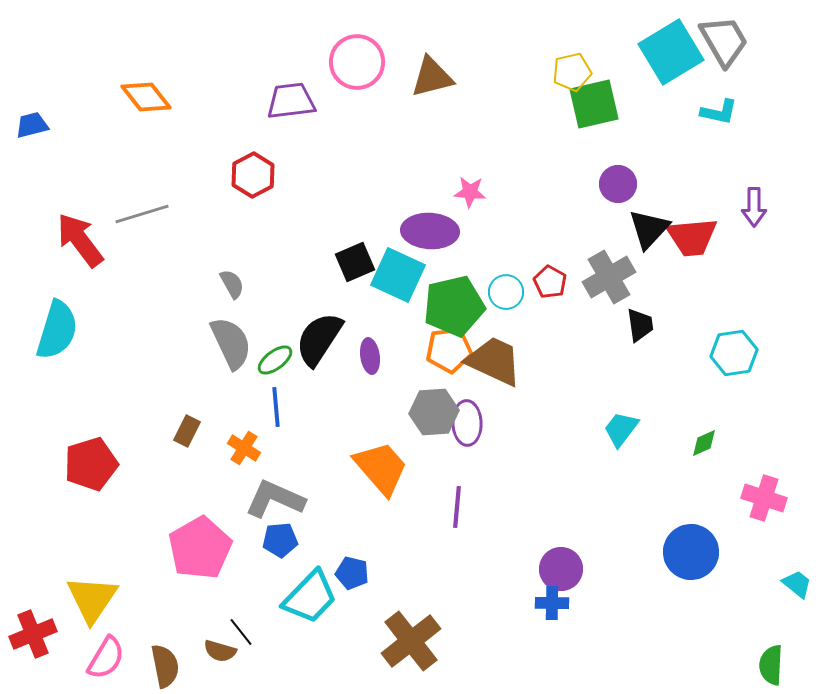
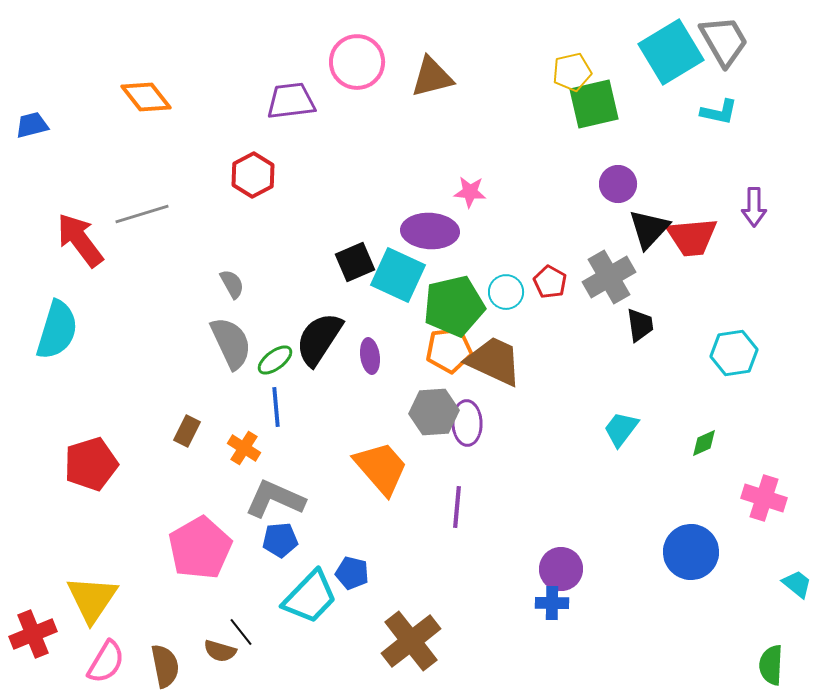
pink semicircle at (106, 658): moved 4 px down
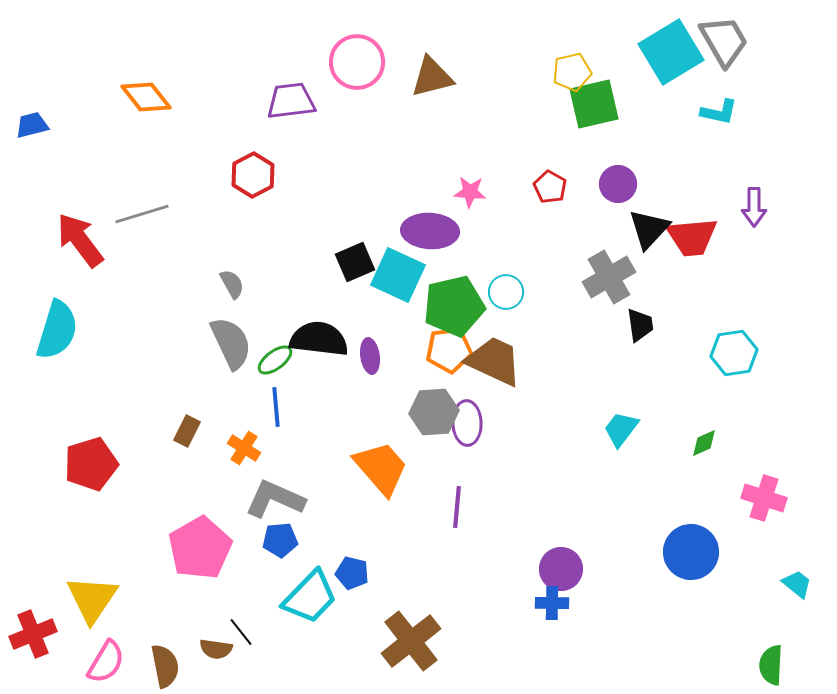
red pentagon at (550, 282): moved 95 px up
black semicircle at (319, 339): rotated 64 degrees clockwise
brown semicircle at (220, 651): moved 4 px left, 2 px up; rotated 8 degrees counterclockwise
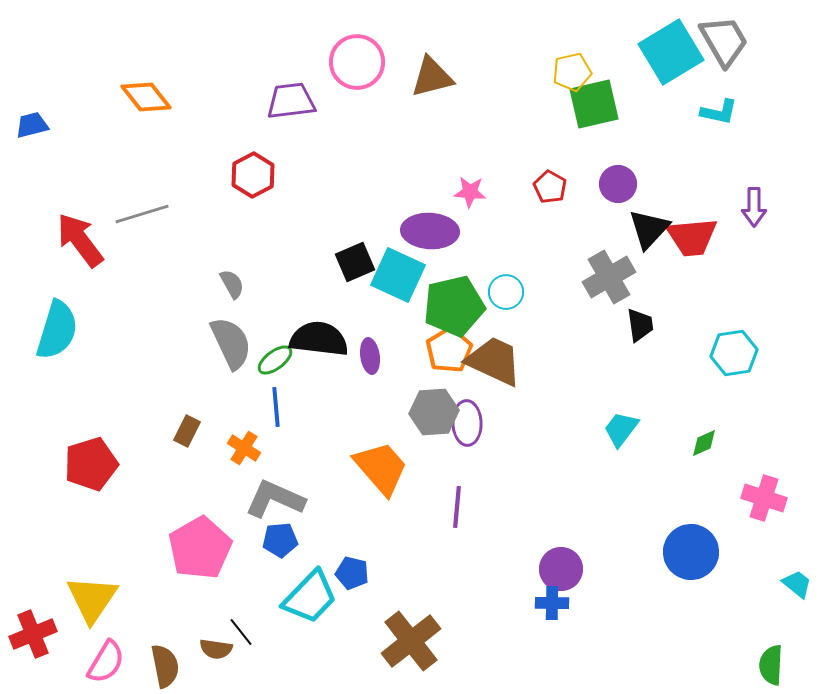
orange pentagon at (449, 350): rotated 24 degrees counterclockwise
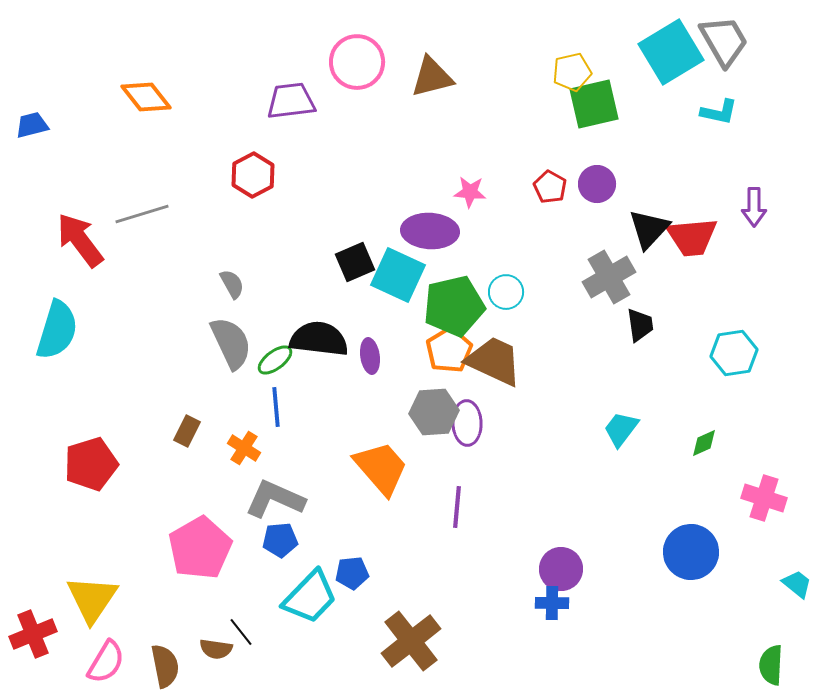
purple circle at (618, 184): moved 21 px left
blue pentagon at (352, 573): rotated 20 degrees counterclockwise
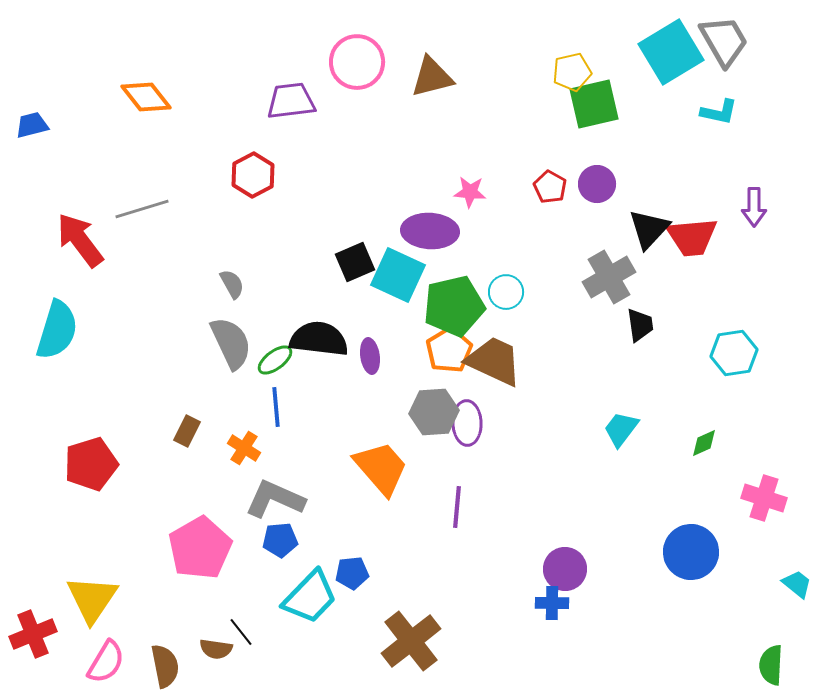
gray line at (142, 214): moved 5 px up
purple circle at (561, 569): moved 4 px right
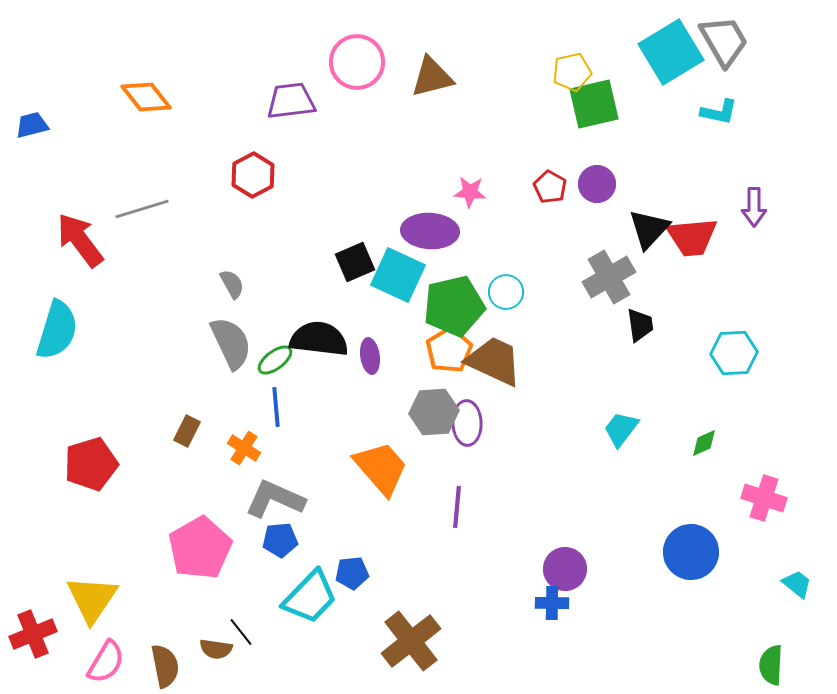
cyan hexagon at (734, 353): rotated 6 degrees clockwise
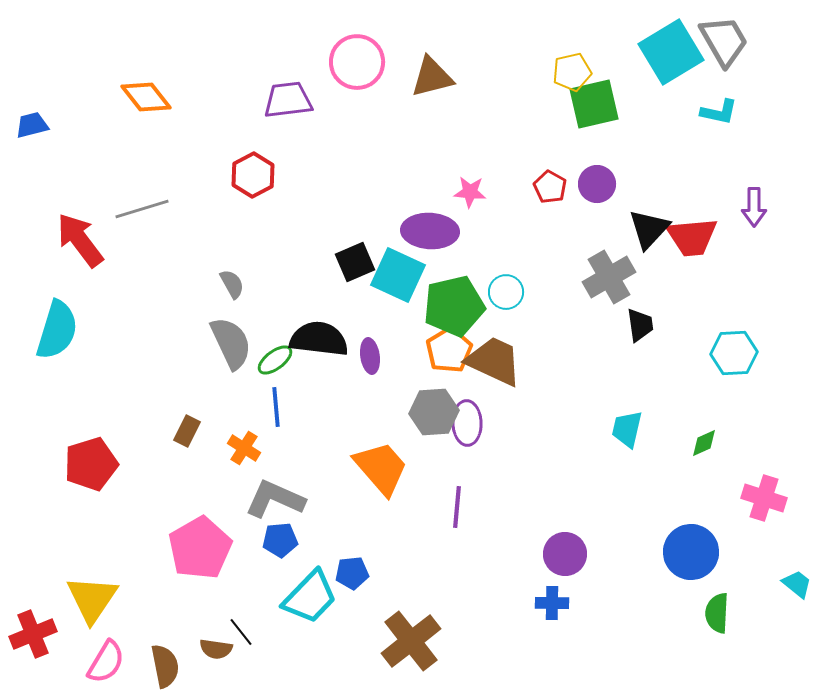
purple trapezoid at (291, 101): moved 3 px left, 1 px up
cyan trapezoid at (621, 429): moved 6 px right; rotated 24 degrees counterclockwise
purple circle at (565, 569): moved 15 px up
green semicircle at (771, 665): moved 54 px left, 52 px up
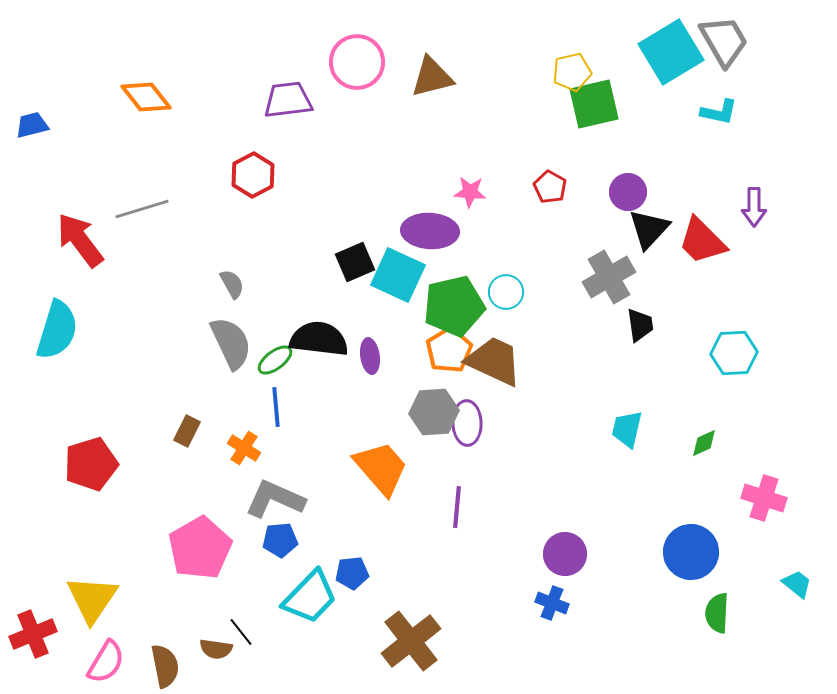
purple circle at (597, 184): moved 31 px right, 8 px down
red trapezoid at (692, 237): moved 10 px right, 4 px down; rotated 50 degrees clockwise
blue cross at (552, 603): rotated 20 degrees clockwise
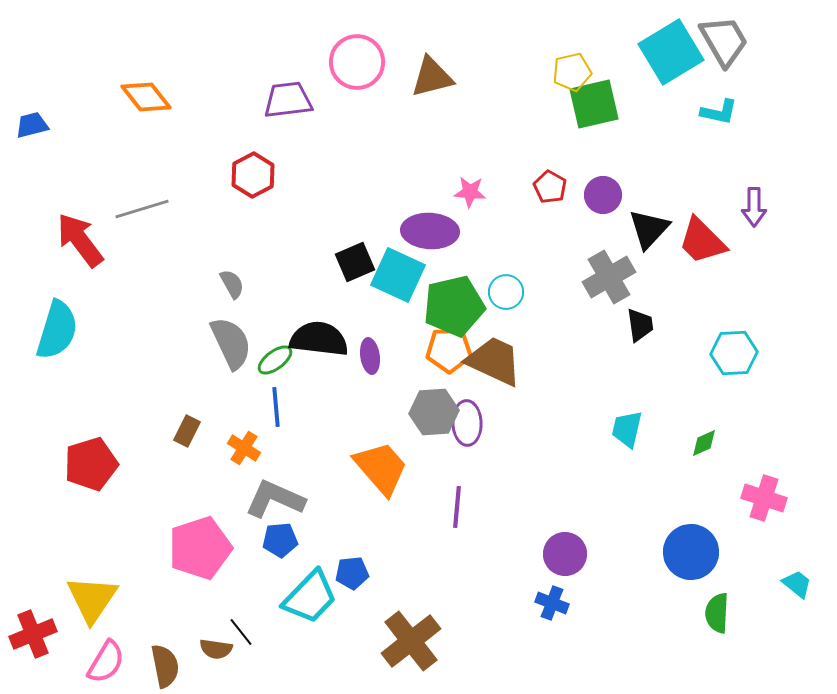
purple circle at (628, 192): moved 25 px left, 3 px down
orange pentagon at (449, 350): rotated 30 degrees clockwise
pink pentagon at (200, 548): rotated 12 degrees clockwise
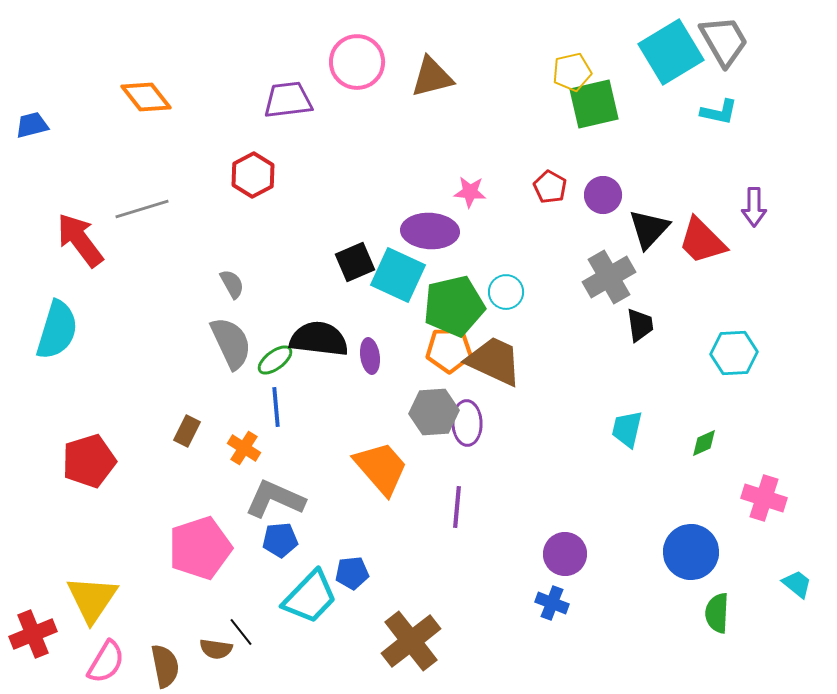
red pentagon at (91, 464): moved 2 px left, 3 px up
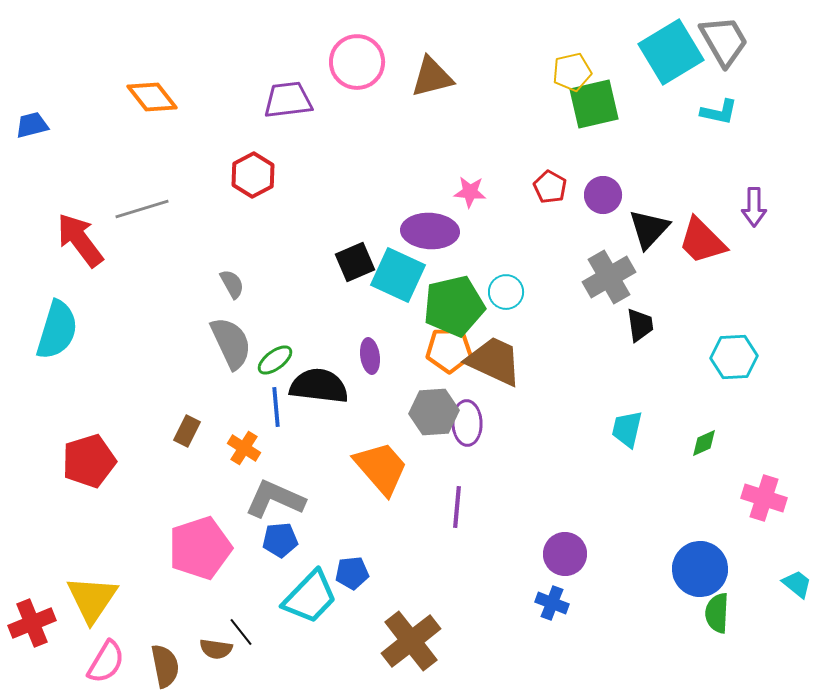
orange diamond at (146, 97): moved 6 px right
black semicircle at (319, 339): moved 47 px down
cyan hexagon at (734, 353): moved 4 px down
blue circle at (691, 552): moved 9 px right, 17 px down
red cross at (33, 634): moved 1 px left, 11 px up
